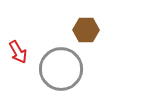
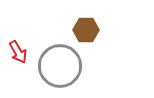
gray circle: moved 1 px left, 3 px up
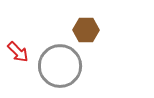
red arrow: rotated 15 degrees counterclockwise
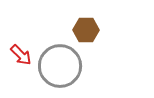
red arrow: moved 3 px right, 3 px down
